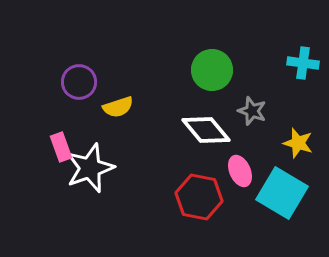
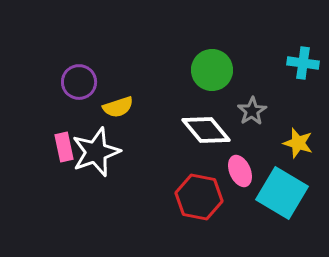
gray star: rotated 20 degrees clockwise
pink rectangle: moved 3 px right; rotated 8 degrees clockwise
white star: moved 6 px right, 16 px up
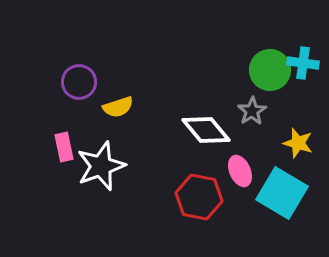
green circle: moved 58 px right
white star: moved 5 px right, 14 px down
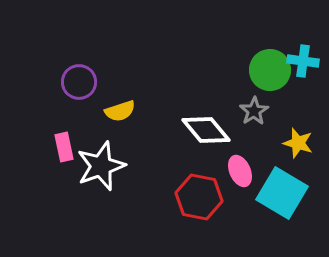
cyan cross: moved 2 px up
yellow semicircle: moved 2 px right, 4 px down
gray star: moved 2 px right
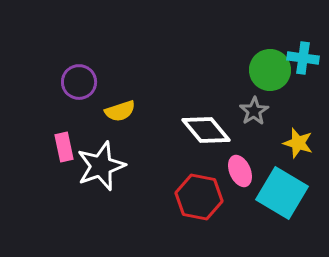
cyan cross: moved 3 px up
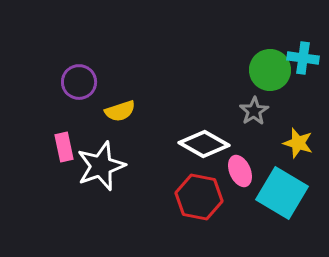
white diamond: moved 2 px left, 14 px down; rotated 21 degrees counterclockwise
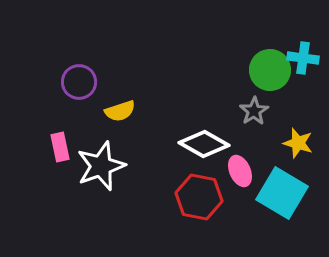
pink rectangle: moved 4 px left
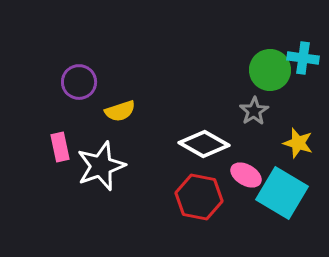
pink ellipse: moved 6 px right, 4 px down; rotated 36 degrees counterclockwise
